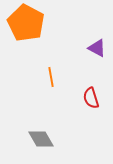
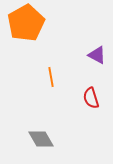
orange pentagon: rotated 15 degrees clockwise
purple triangle: moved 7 px down
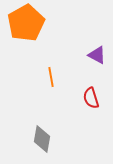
gray diamond: moved 1 px right; rotated 40 degrees clockwise
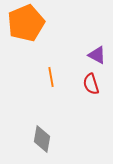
orange pentagon: rotated 6 degrees clockwise
red semicircle: moved 14 px up
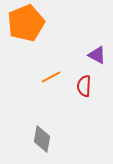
orange line: rotated 72 degrees clockwise
red semicircle: moved 7 px left, 2 px down; rotated 20 degrees clockwise
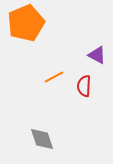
orange line: moved 3 px right
gray diamond: rotated 28 degrees counterclockwise
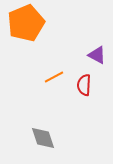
red semicircle: moved 1 px up
gray diamond: moved 1 px right, 1 px up
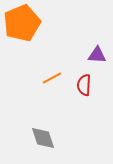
orange pentagon: moved 4 px left
purple triangle: rotated 24 degrees counterclockwise
orange line: moved 2 px left, 1 px down
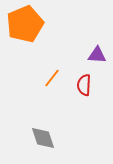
orange pentagon: moved 3 px right, 1 px down
orange line: rotated 24 degrees counterclockwise
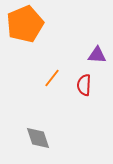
gray diamond: moved 5 px left
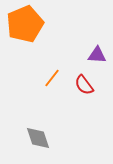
red semicircle: rotated 40 degrees counterclockwise
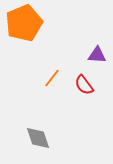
orange pentagon: moved 1 px left, 1 px up
